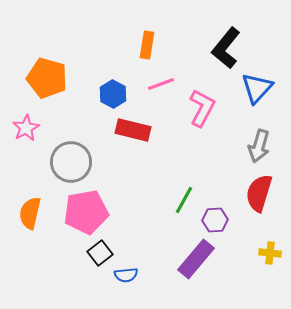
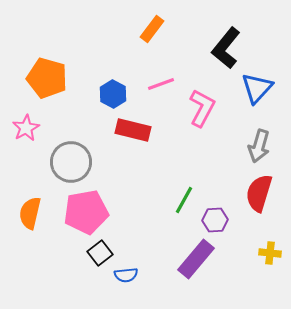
orange rectangle: moved 5 px right, 16 px up; rotated 28 degrees clockwise
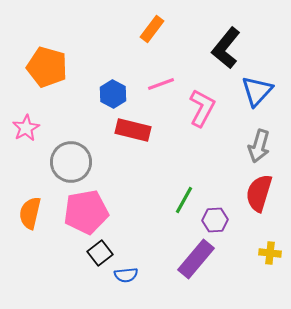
orange pentagon: moved 11 px up
blue triangle: moved 3 px down
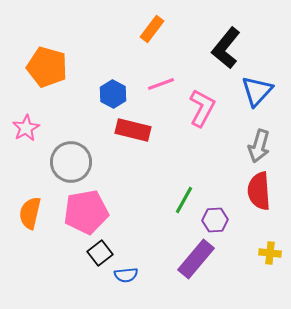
red semicircle: moved 2 px up; rotated 21 degrees counterclockwise
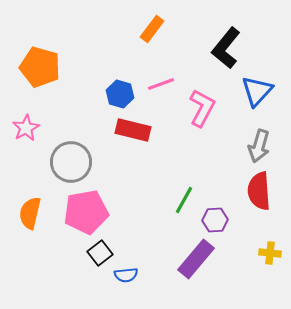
orange pentagon: moved 7 px left
blue hexagon: moved 7 px right; rotated 12 degrees counterclockwise
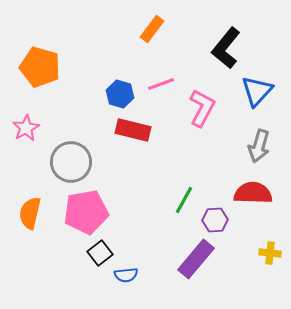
red semicircle: moved 6 px left, 2 px down; rotated 96 degrees clockwise
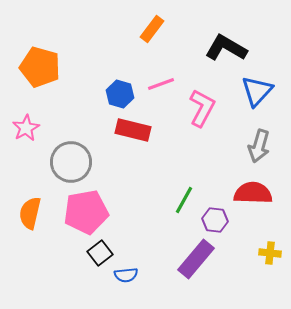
black L-shape: rotated 81 degrees clockwise
purple hexagon: rotated 10 degrees clockwise
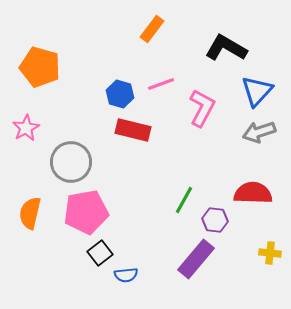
gray arrow: moved 14 px up; rotated 56 degrees clockwise
